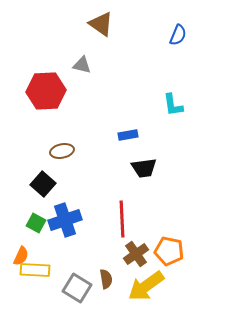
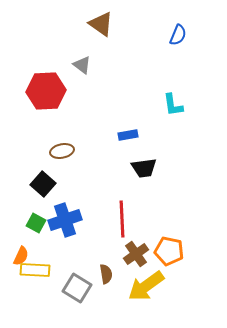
gray triangle: rotated 24 degrees clockwise
brown semicircle: moved 5 px up
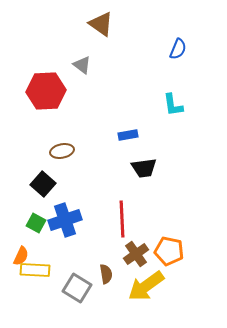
blue semicircle: moved 14 px down
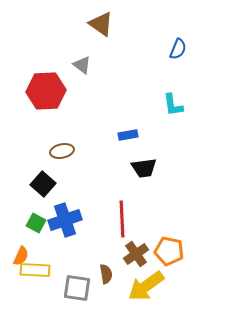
gray square: rotated 24 degrees counterclockwise
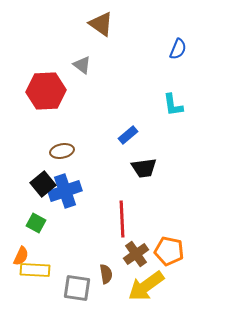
blue rectangle: rotated 30 degrees counterclockwise
black square: rotated 10 degrees clockwise
blue cross: moved 29 px up
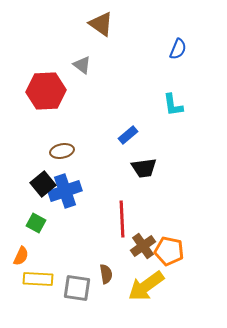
brown cross: moved 7 px right, 8 px up
yellow rectangle: moved 3 px right, 9 px down
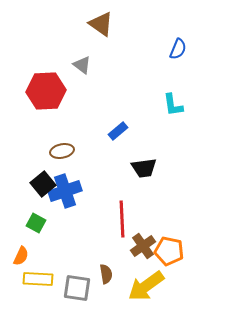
blue rectangle: moved 10 px left, 4 px up
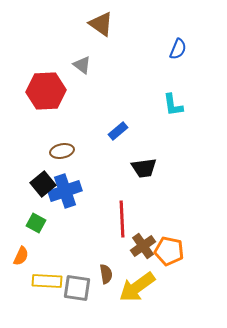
yellow rectangle: moved 9 px right, 2 px down
yellow arrow: moved 9 px left, 1 px down
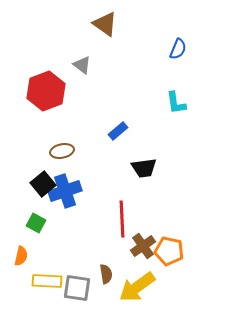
brown triangle: moved 4 px right
red hexagon: rotated 18 degrees counterclockwise
cyan L-shape: moved 3 px right, 2 px up
orange semicircle: rotated 12 degrees counterclockwise
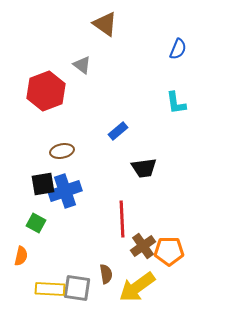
black square: rotated 30 degrees clockwise
orange pentagon: rotated 12 degrees counterclockwise
yellow rectangle: moved 3 px right, 8 px down
